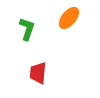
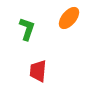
red trapezoid: moved 2 px up
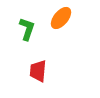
orange ellipse: moved 8 px left
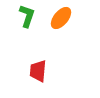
green L-shape: moved 13 px up
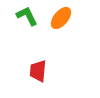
green L-shape: rotated 45 degrees counterclockwise
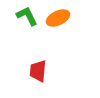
orange ellipse: moved 3 px left; rotated 25 degrees clockwise
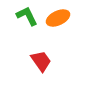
red trapezoid: moved 3 px right, 10 px up; rotated 140 degrees clockwise
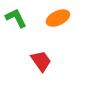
green L-shape: moved 11 px left, 2 px down
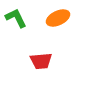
red trapezoid: rotated 120 degrees clockwise
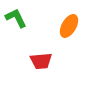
orange ellipse: moved 11 px right, 8 px down; rotated 35 degrees counterclockwise
